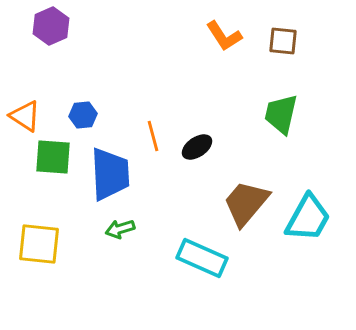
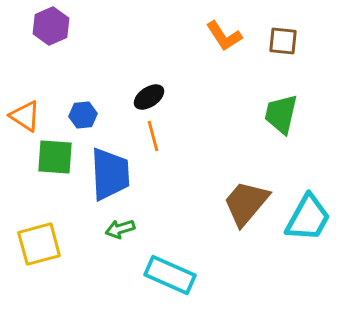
black ellipse: moved 48 px left, 50 px up
green square: moved 2 px right
yellow square: rotated 21 degrees counterclockwise
cyan rectangle: moved 32 px left, 17 px down
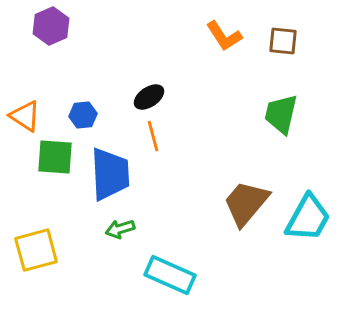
yellow square: moved 3 px left, 6 px down
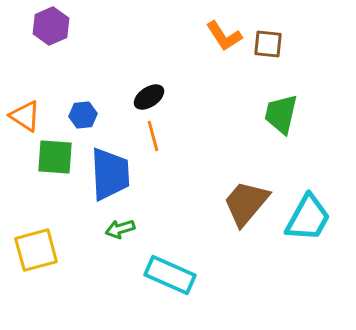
brown square: moved 15 px left, 3 px down
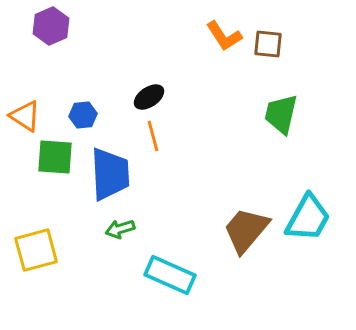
brown trapezoid: moved 27 px down
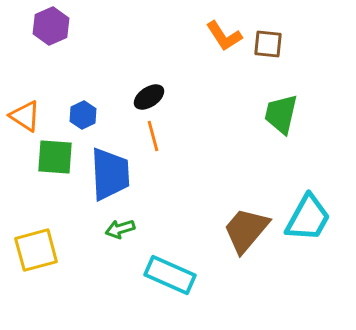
blue hexagon: rotated 20 degrees counterclockwise
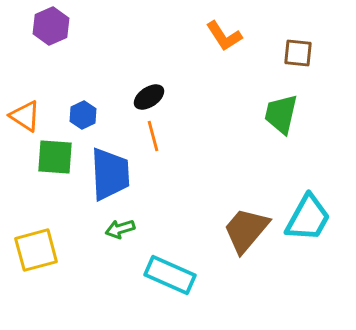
brown square: moved 30 px right, 9 px down
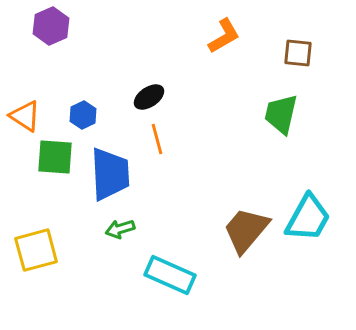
orange L-shape: rotated 87 degrees counterclockwise
orange line: moved 4 px right, 3 px down
